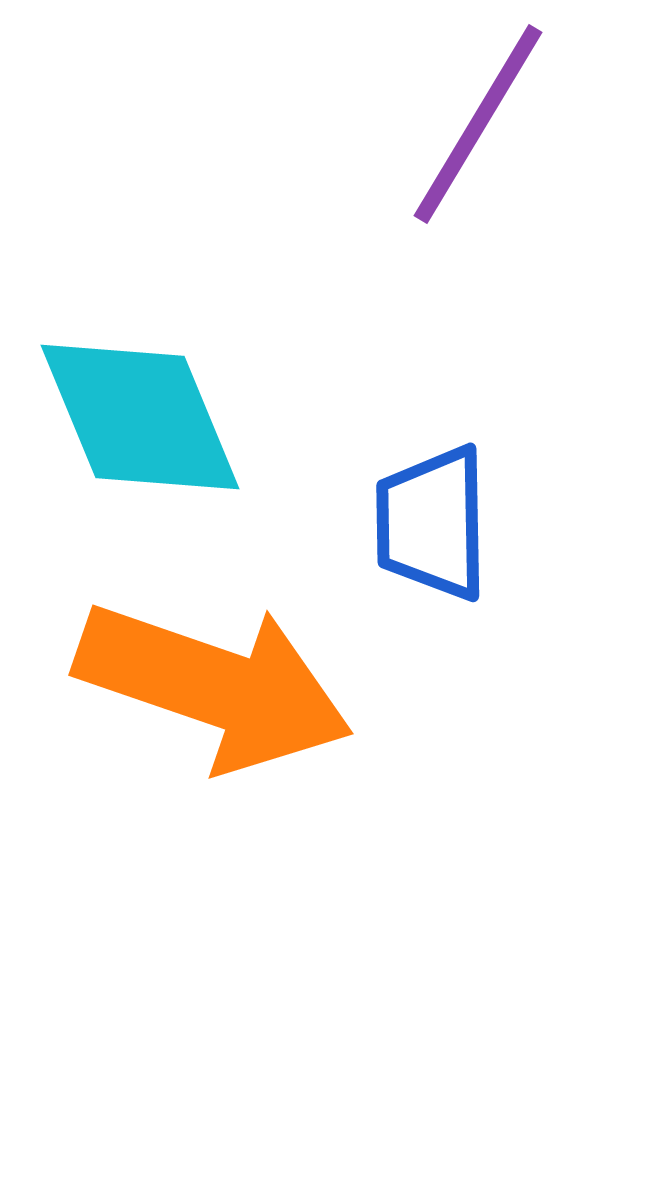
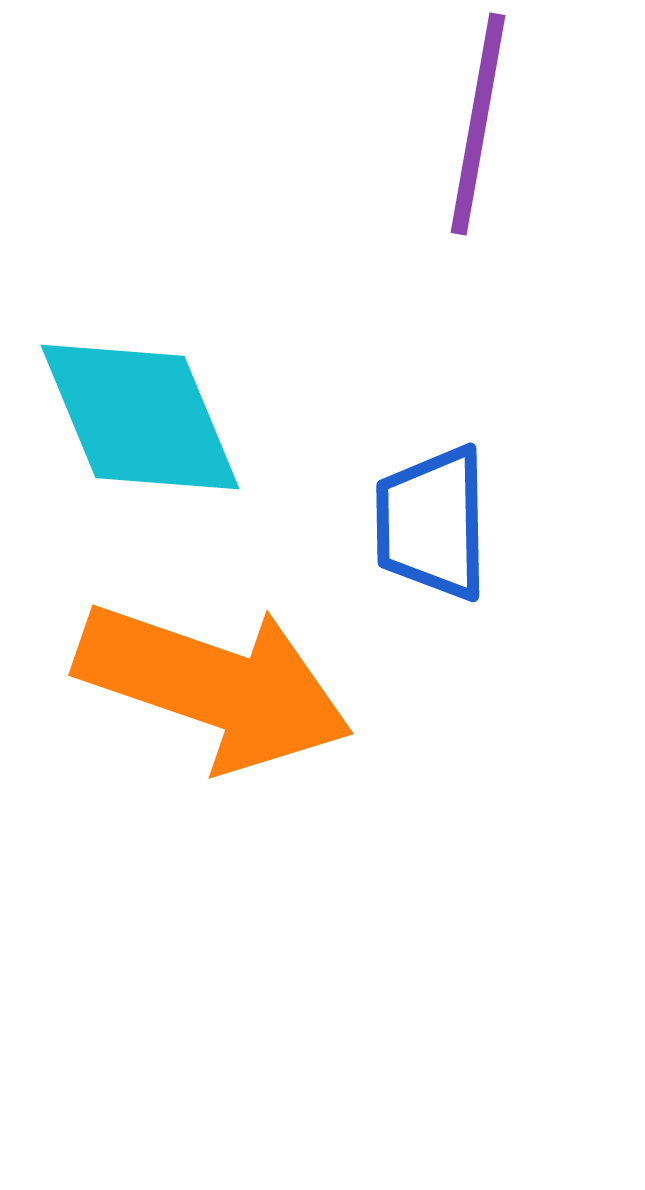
purple line: rotated 21 degrees counterclockwise
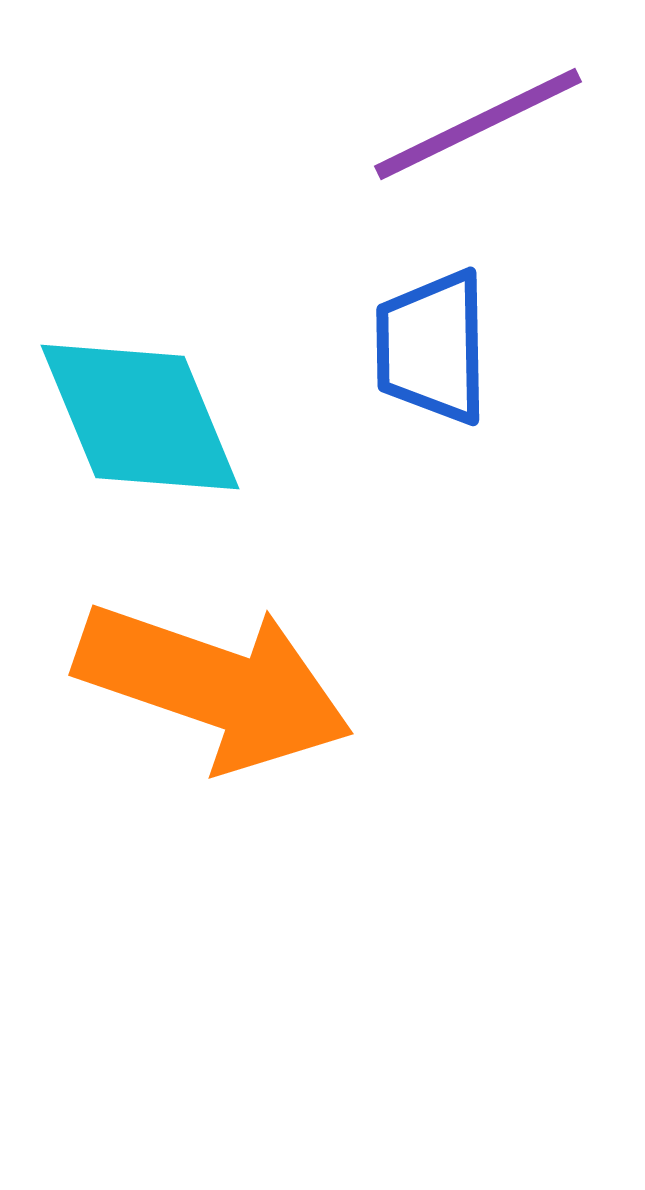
purple line: rotated 54 degrees clockwise
blue trapezoid: moved 176 px up
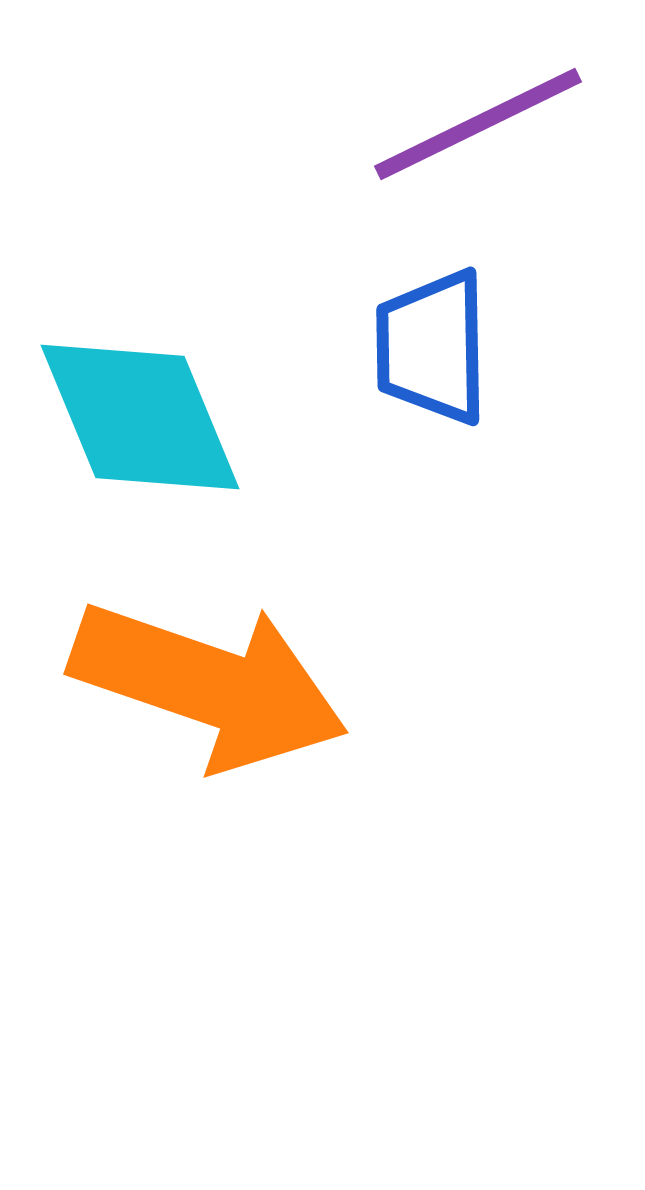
orange arrow: moved 5 px left, 1 px up
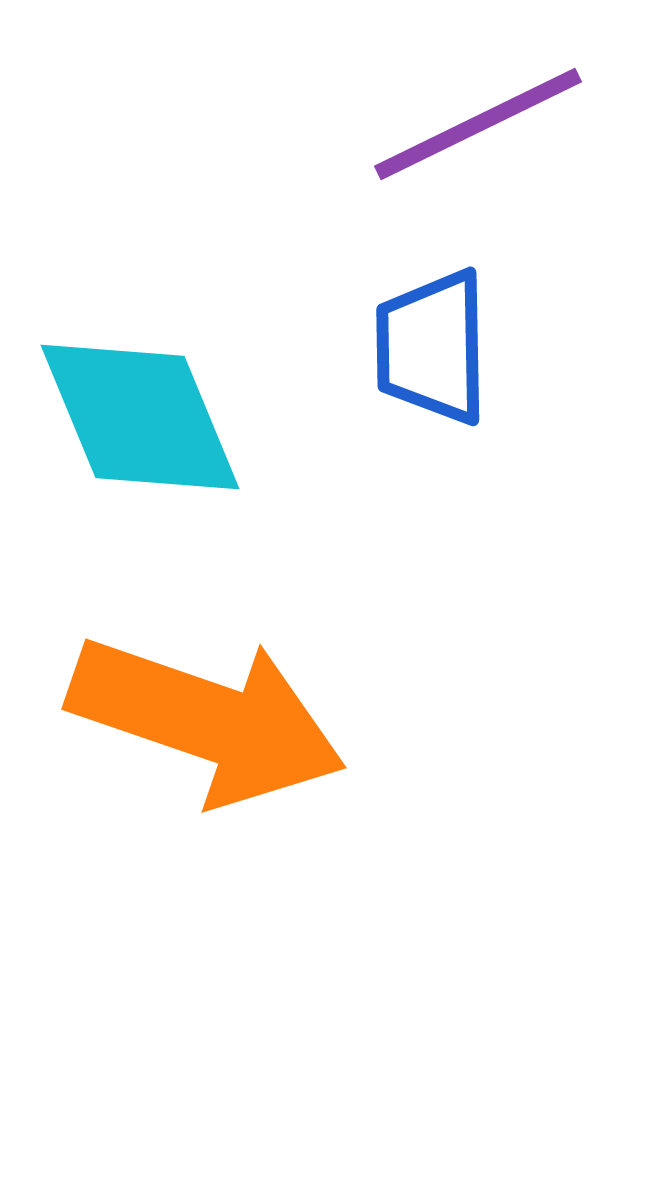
orange arrow: moved 2 px left, 35 px down
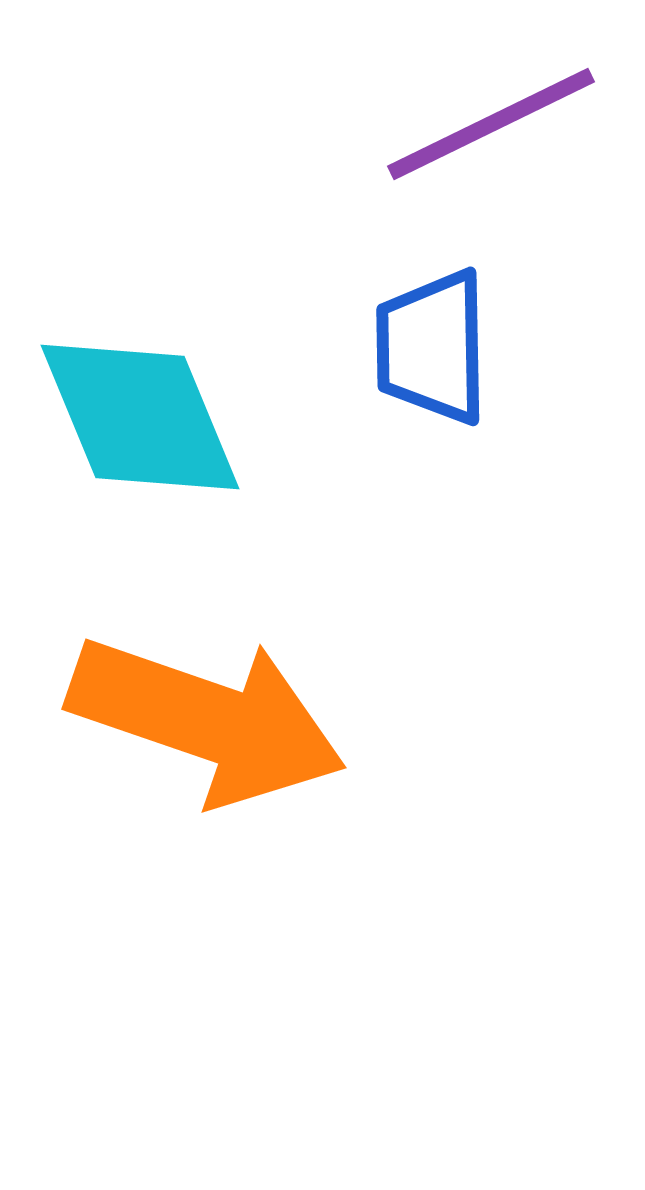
purple line: moved 13 px right
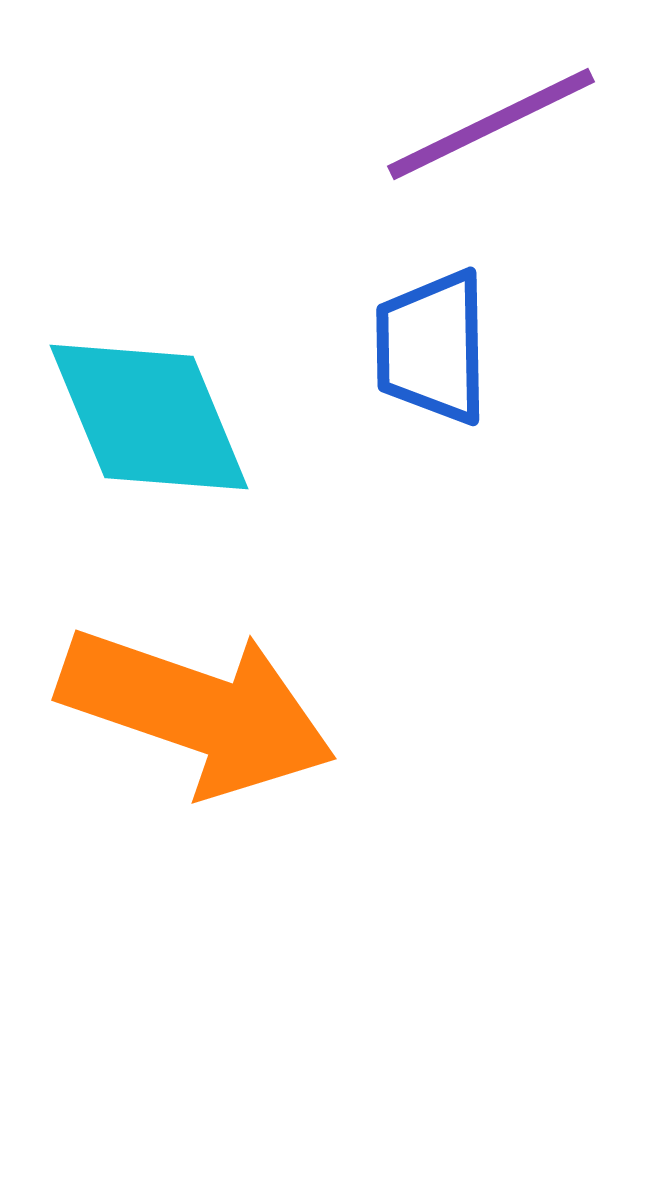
cyan diamond: moved 9 px right
orange arrow: moved 10 px left, 9 px up
